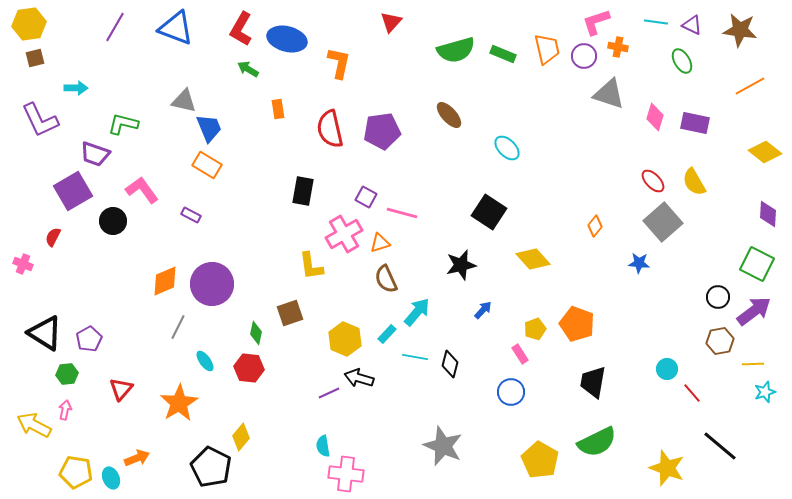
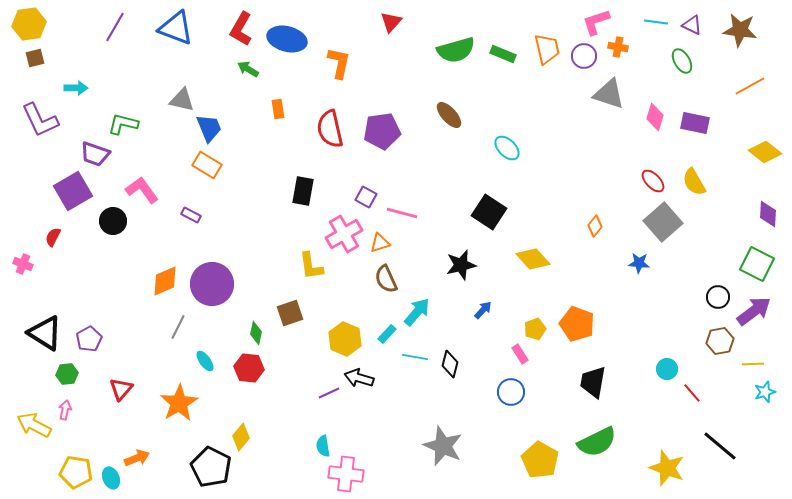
gray triangle at (184, 101): moved 2 px left, 1 px up
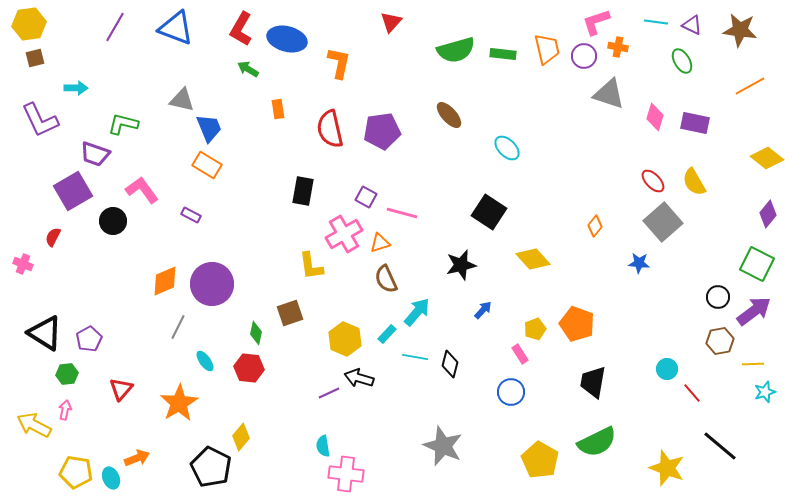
green rectangle at (503, 54): rotated 15 degrees counterclockwise
yellow diamond at (765, 152): moved 2 px right, 6 px down
purple diamond at (768, 214): rotated 36 degrees clockwise
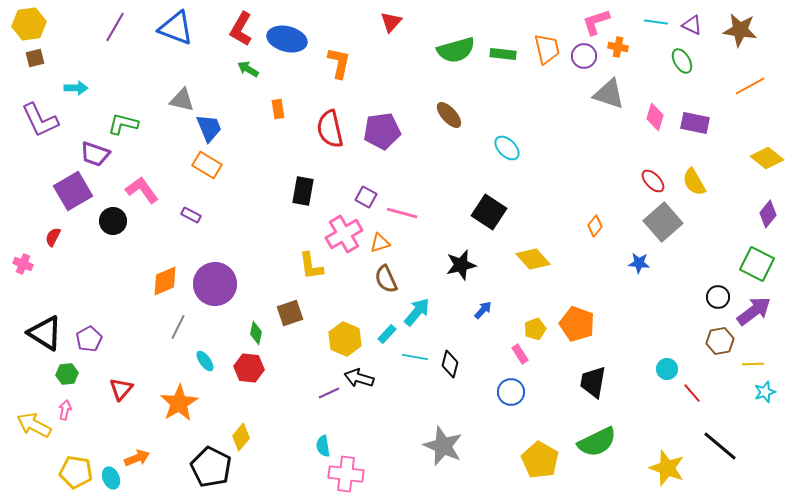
purple circle at (212, 284): moved 3 px right
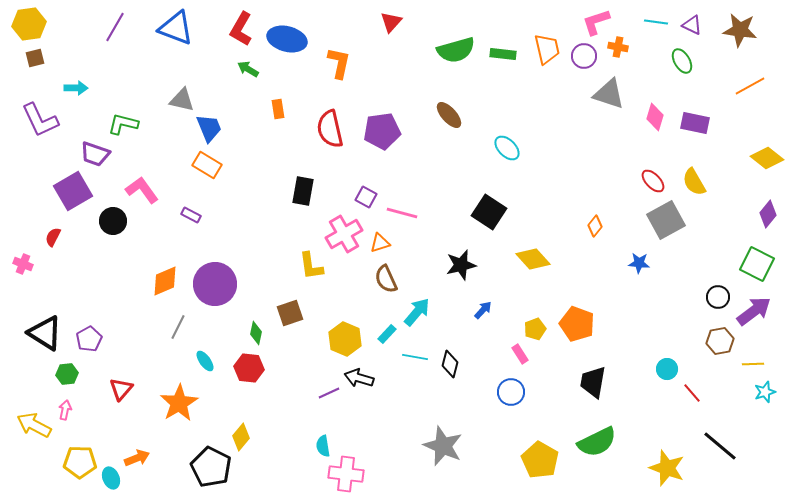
gray square at (663, 222): moved 3 px right, 2 px up; rotated 12 degrees clockwise
yellow pentagon at (76, 472): moved 4 px right, 10 px up; rotated 8 degrees counterclockwise
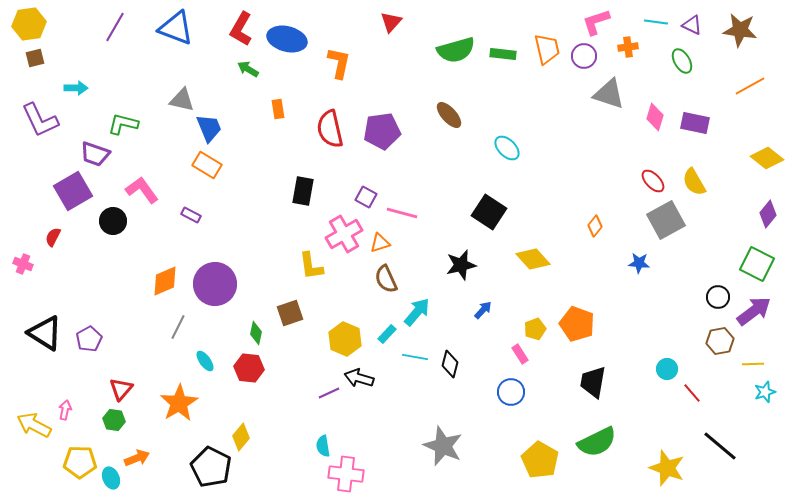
orange cross at (618, 47): moved 10 px right; rotated 18 degrees counterclockwise
green hexagon at (67, 374): moved 47 px right, 46 px down; rotated 15 degrees clockwise
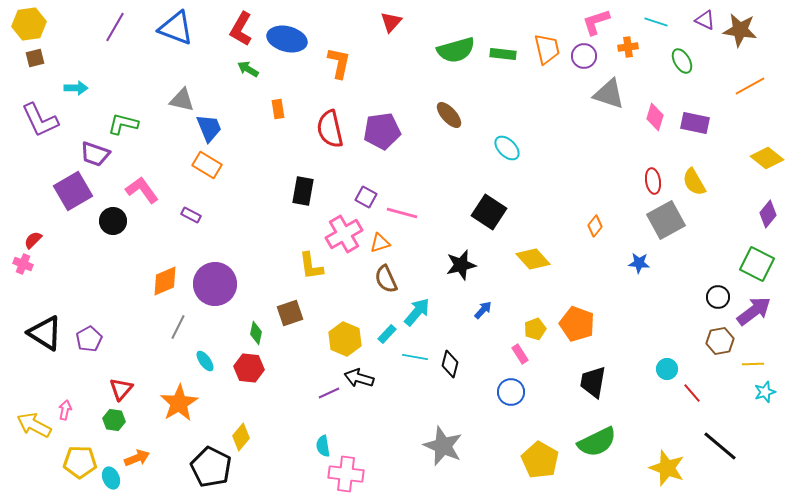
cyan line at (656, 22): rotated 10 degrees clockwise
purple triangle at (692, 25): moved 13 px right, 5 px up
red ellipse at (653, 181): rotated 35 degrees clockwise
red semicircle at (53, 237): moved 20 px left, 3 px down; rotated 18 degrees clockwise
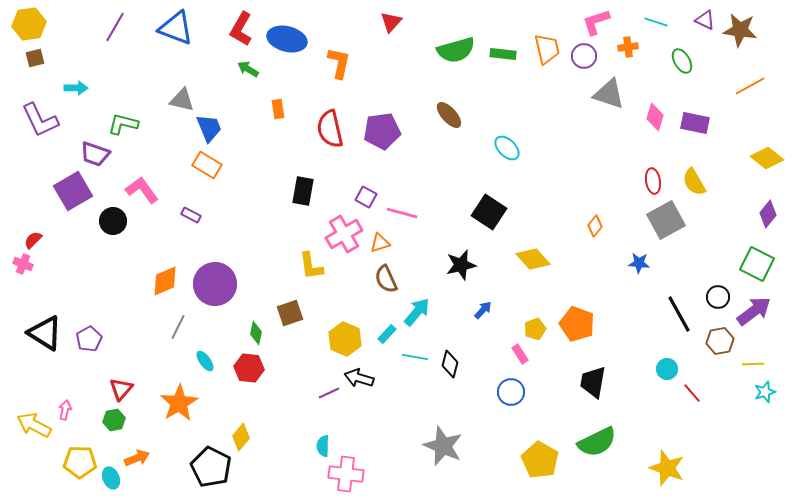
green hexagon at (114, 420): rotated 20 degrees counterclockwise
cyan semicircle at (323, 446): rotated 10 degrees clockwise
black line at (720, 446): moved 41 px left, 132 px up; rotated 21 degrees clockwise
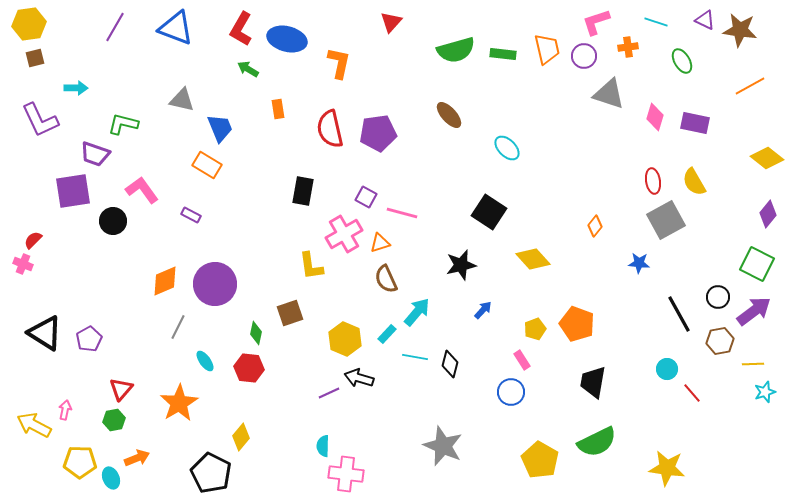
blue trapezoid at (209, 128): moved 11 px right
purple pentagon at (382, 131): moved 4 px left, 2 px down
purple square at (73, 191): rotated 21 degrees clockwise
pink rectangle at (520, 354): moved 2 px right, 6 px down
black pentagon at (211, 467): moved 6 px down
yellow star at (667, 468): rotated 12 degrees counterclockwise
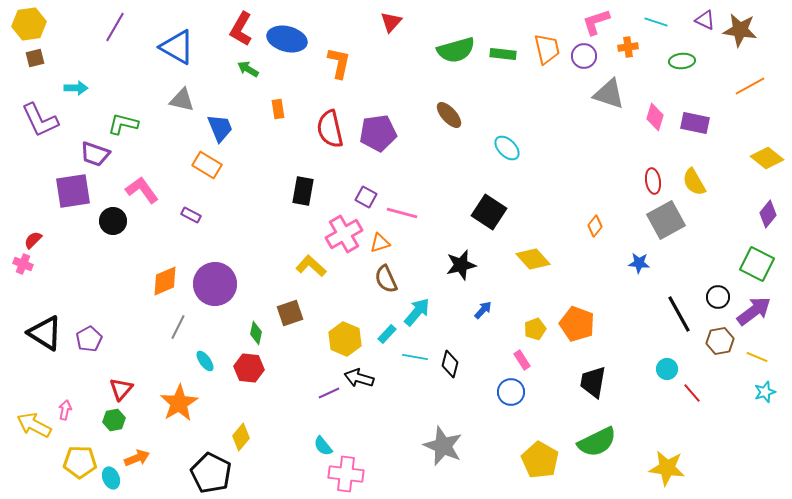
blue triangle at (176, 28): moved 1 px right, 19 px down; rotated 9 degrees clockwise
green ellipse at (682, 61): rotated 65 degrees counterclockwise
yellow L-shape at (311, 266): rotated 140 degrees clockwise
yellow line at (753, 364): moved 4 px right, 7 px up; rotated 25 degrees clockwise
cyan semicircle at (323, 446): rotated 40 degrees counterclockwise
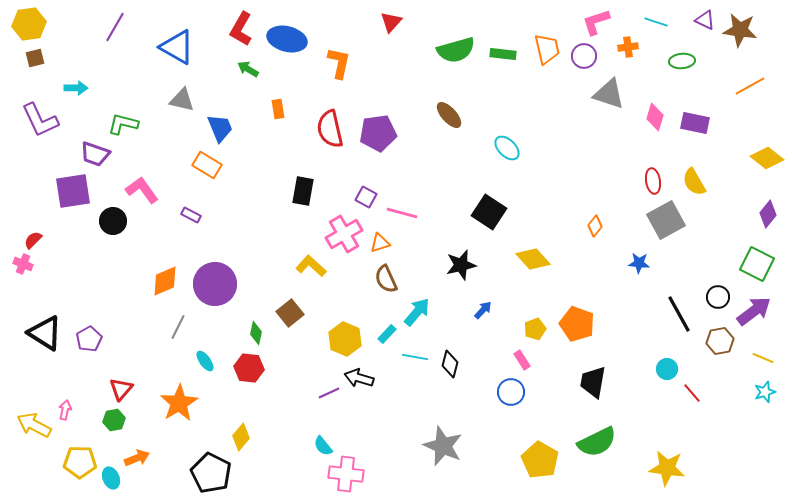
brown square at (290, 313): rotated 20 degrees counterclockwise
yellow line at (757, 357): moved 6 px right, 1 px down
